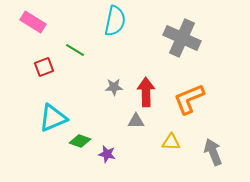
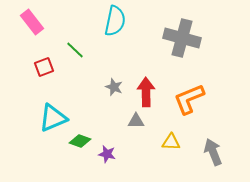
pink rectangle: moved 1 px left; rotated 20 degrees clockwise
gray cross: rotated 9 degrees counterclockwise
green line: rotated 12 degrees clockwise
gray star: rotated 24 degrees clockwise
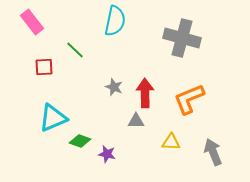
red square: rotated 18 degrees clockwise
red arrow: moved 1 px left, 1 px down
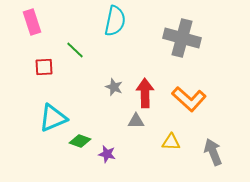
pink rectangle: rotated 20 degrees clockwise
orange L-shape: rotated 116 degrees counterclockwise
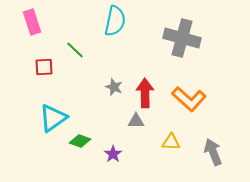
cyan triangle: rotated 12 degrees counterclockwise
purple star: moved 6 px right; rotated 24 degrees clockwise
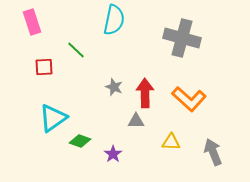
cyan semicircle: moved 1 px left, 1 px up
green line: moved 1 px right
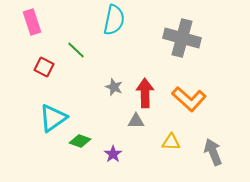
red square: rotated 30 degrees clockwise
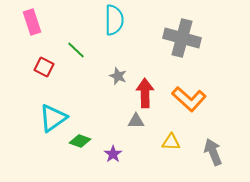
cyan semicircle: rotated 12 degrees counterclockwise
gray star: moved 4 px right, 11 px up
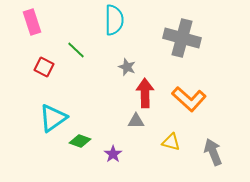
gray star: moved 9 px right, 9 px up
yellow triangle: rotated 12 degrees clockwise
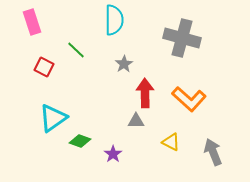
gray star: moved 3 px left, 3 px up; rotated 18 degrees clockwise
yellow triangle: rotated 12 degrees clockwise
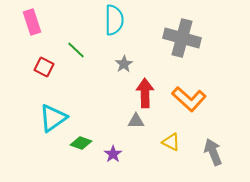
green diamond: moved 1 px right, 2 px down
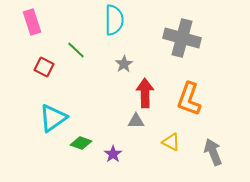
orange L-shape: rotated 68 degrees clockwise
